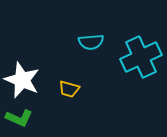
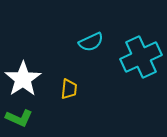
cyan semicircle: rotated 20 degrees counterclockwise
white star: moved 1 px right, 1 px up; rotated 15 degrees clockwise
yellow trapezoid: rotated 100 degrees counterclockwise
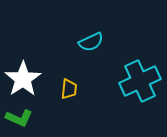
cyan cross: moved 1 px left, 24 px down
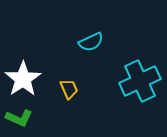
yellow trapezoid: rotated 30 degrees counterclockwise
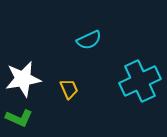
cyan semicircle: moved 2 px left, 2 px up
white star: rotated 24 degrees clockwise
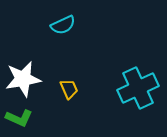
cyan semicircle: moved 26 px left, 15 px up
cyan cross: moved 2 px left, 7 px down
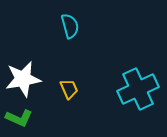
cyan semicircle: moved 7 px right, 1 px down; rotated 80 degrees counterclockwise
cyan cross: moved 1 px down
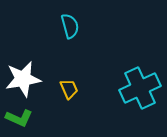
cyan cross: moved 2 px right, 1 px up
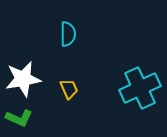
cyan semicircle: moved 2 px left, 8 px down; rotated 15 degrees clockwise
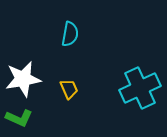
cyan semicircle: moved 2 px right; rotated 10 degrees clockwise
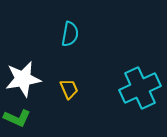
green L-shape: moved 2 px left
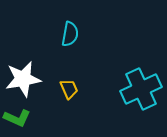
cyan cross: moved 1 px right, 1 px down
